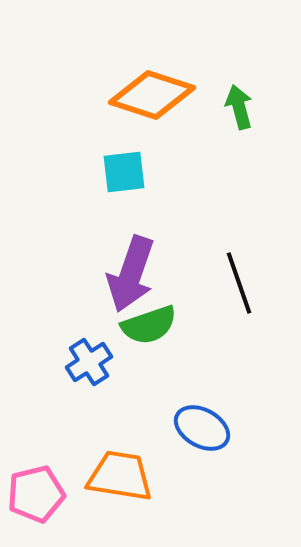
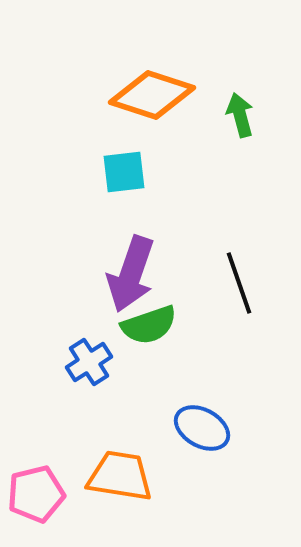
green arrow: moved 1 px right, 8 px down
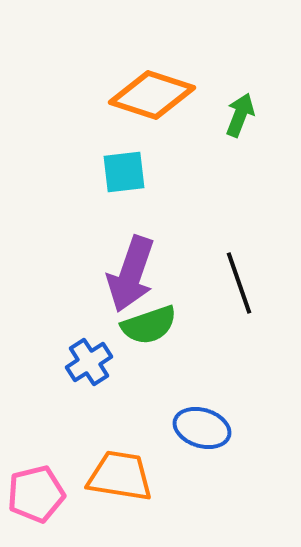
green arrow: rotated 36 degrees clockwise
blue ellipse: rotated 12 degrees counterclockwise
